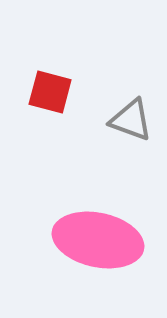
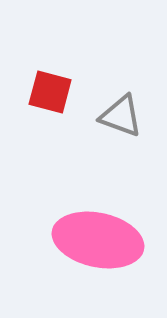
gray triangle: moved 10 px left, 4 px up
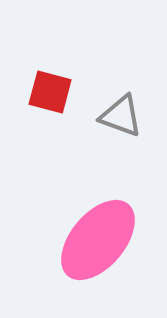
pink ellipse: rotated 62 degrees counterclockwise
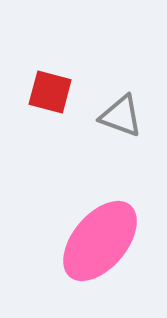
pink ellipse: moved 2 px right, 1 px down
